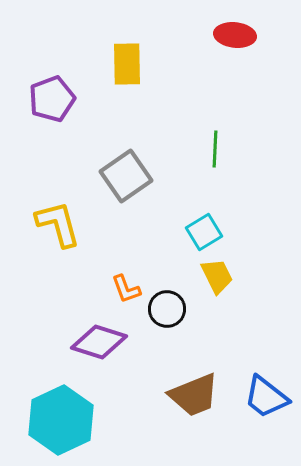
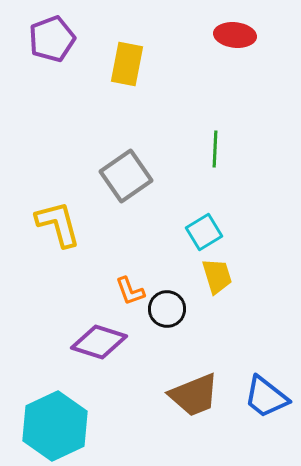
yellow rectangle: rotated 12 degrees clockwise
purple pentagon: moved 60 px up
yellow trapezoid: rotated 9 degrees clockwise
orange L-shape: moved 4 px right, 2 px down
cyan hexagon: moved 6 px left, 6 px down
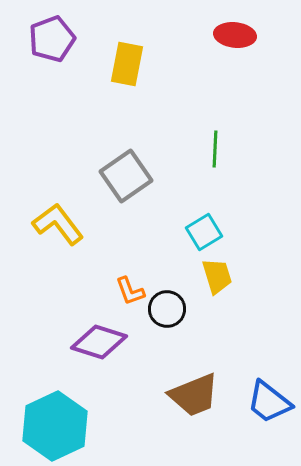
yellow L-shape: rotated 22 degrees counterclockwise
blue trapezoid: moved 3 px right, 5 px down
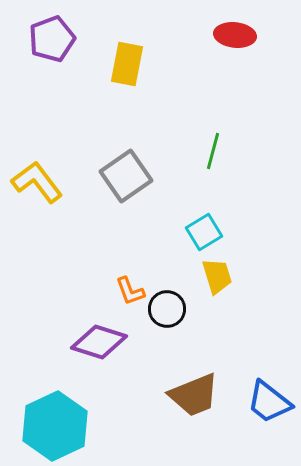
green line: moved 2 px left, 2 px down; rotated 12 degrees clockwise
yellow L-shape: moved 21 px left, 42 px up
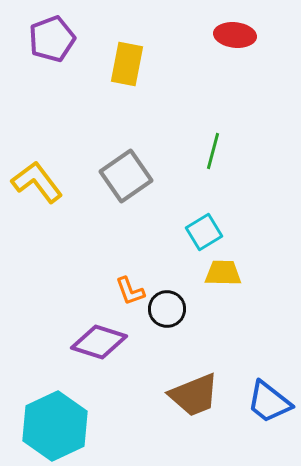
yellow trapezoid: moved 6 px right, 3 px up; rotated 72 degrees counterclockwise
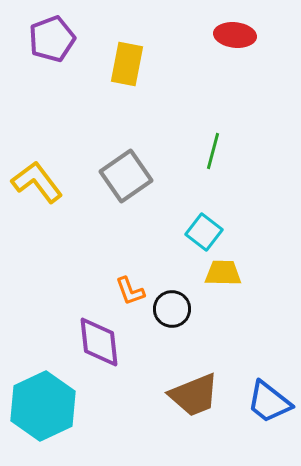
cyan square: rotated 21 degrees counterclockwise
black circle: moved 5 px right
purple diamond: rotated 66 degrees clockwise
cyan hexagon: moved 12 px left, 20 px up
